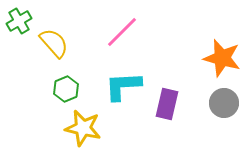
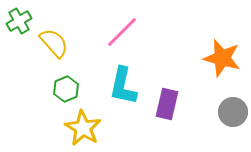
cyan L-shape: rotated 75 degrees counterclockwise
gray circle: moved 9 px right, 9 px down
yellow star: rotated 18 degrees clockwise
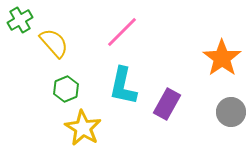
green cross: moved 1 px right, 1 px up
orange star: rotated 21 degrees clockwise
purple rectangle: rotated 16 degrees clockwise
gray circle: moved 2 px left
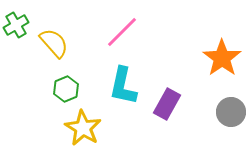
green cross: moved 4 px left, 5 px down
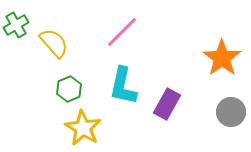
green hexagon: moved 3 px right
